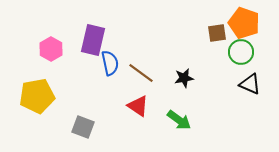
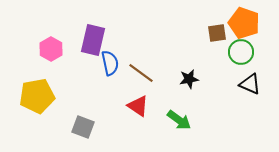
black star: moved 5 px right, 1 px down
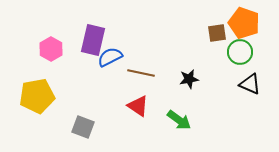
green circle: moved 1 px left
blue semicircle: moved 6 px up; rotated 105 degrees counterclockwise
brown line: rotated 24 degrees counterclockwise
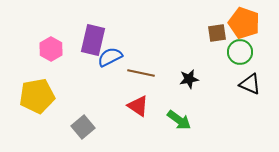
gray square: rotated 30 degrees clockwise
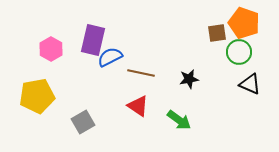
green circle: moved 1 px left
gray square: moved 5 px up; rotated 10 degrees clockwise
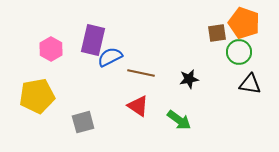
black triangle: rotated 15 degrees counterclockwise
gray square: rotated 15 degrees clockwise
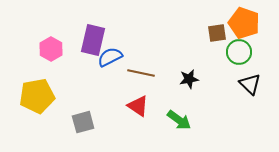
black triangle: rotated 35 degrees clockwise
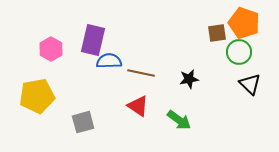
blue semicircle: moved 1 px left, 4 px down; rotated 25 degrees clockwise
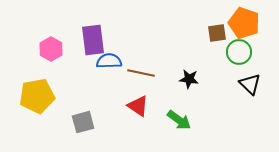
purple rectangle: rotated 20 degrees counterclockwise
black star: rotated 18 degrees clockwise
